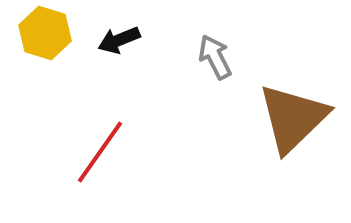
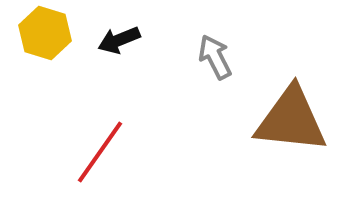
brown triangle: moved 2 px left, 2 px down; rotated 50 degrees clockwise
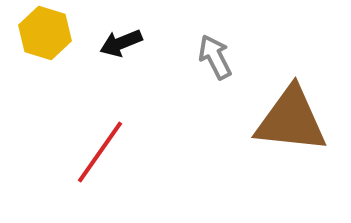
black arrow: moved 2 px right, 3 px down
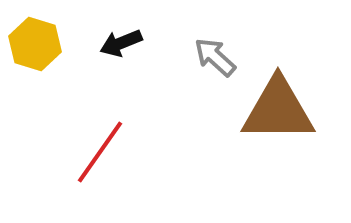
yellow hexagon: moved 10 px left, 11 px down
gray arrow: rotated 21 degrees counterclockwise
brown triangle: moved 13 px left, 10 px up; rotated 6 degrees counterclockwise
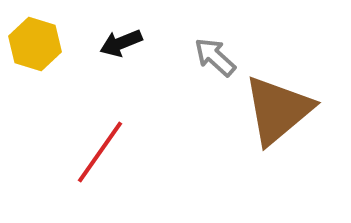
brown triangle: rotated 40 degrees counterclockwise
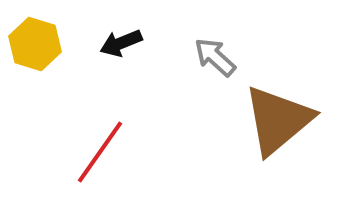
brown triangle: moved 10 px down
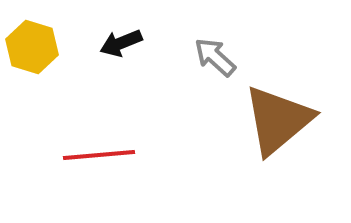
yellow hexagon: moved 3 px left, 3 px down
red line: moved 1 px left, 3 px down; rotated 50 degrees clockwise
